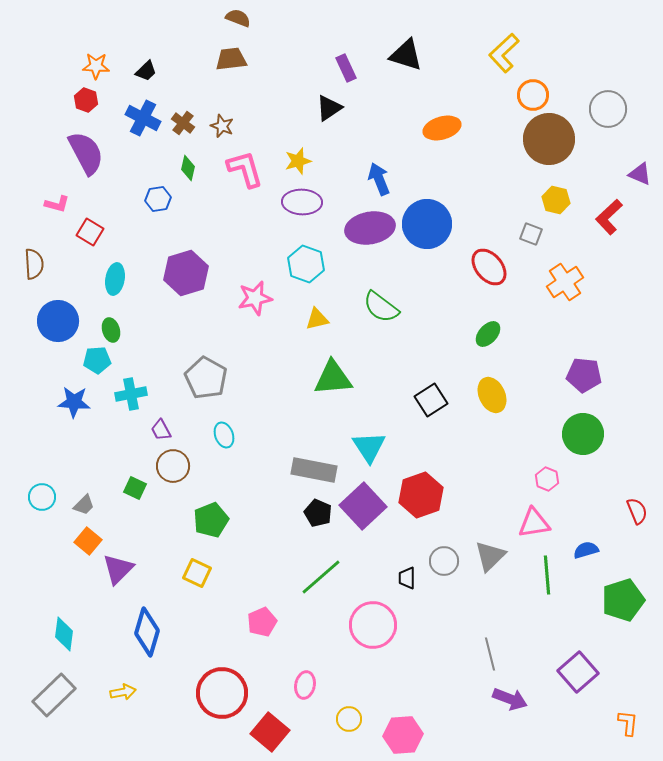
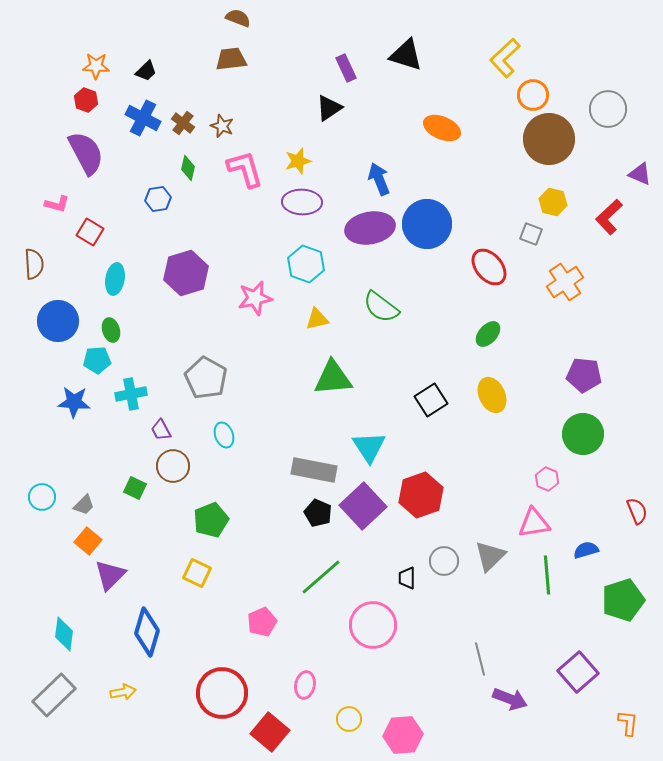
yellow L-shape at (504, 53): moved 1 px right, 5 px down
orange ellipse at (442, 128): rotated 39 degrees clockwise
yellow hexagon at (556, 200): moved 3 px left, 2 px down
purple triangle at (118, 569): moved 8 px left, 6 px down
gray line at (490, 654): moved 10 px left, 5 px down
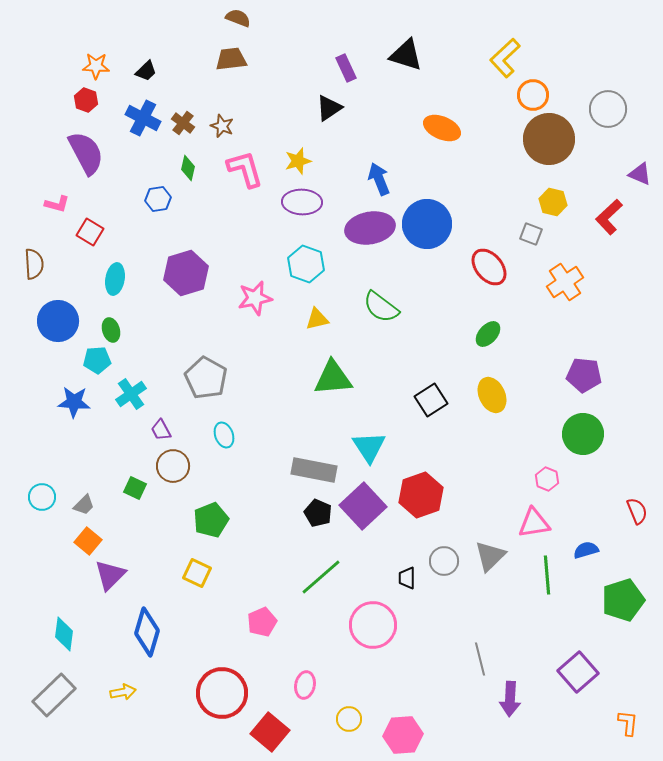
cyan cross at (131, 394): rotated 24 degrees counterclockwise
purple arrow at (510, 699): rotated 72 degrees clockwise
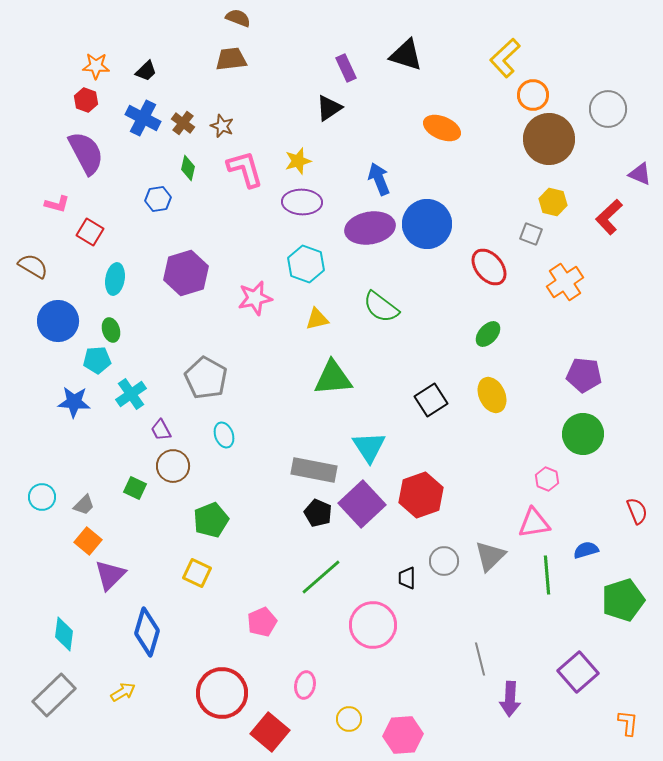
brown semicircle at (34, 264): moved 1 px left, 2 px down; rotated 56 degrees counterclockwise
purple square at (363, 506): moved 1 px left, 2 px up
yellow arrow at (123, 692): rotated 20 degrees counterclockwise
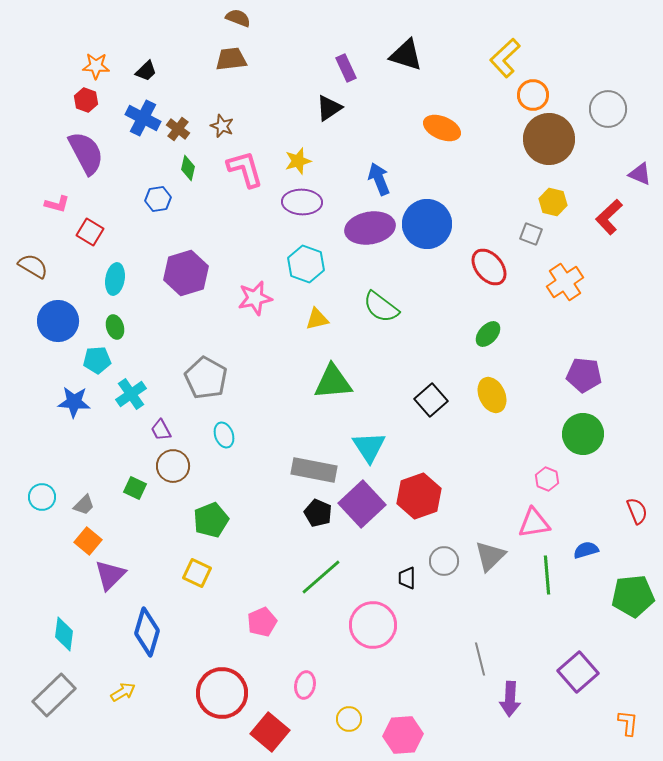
brown cross at (183, 123): moved 5 px left, 6 px down
green ellipse at (111, 330): moved 4 px right, 3 px up
green triangle at (333, 378): moved 4 px down
black square at (431, 400): rotated 8 degrees counterclockwise
red hexagon at (421, 495): moved 2 px left, 1 px down
green pentagon at (623, 600): moved 10 px right, 4 px up; rotated 12 degrees clockwise
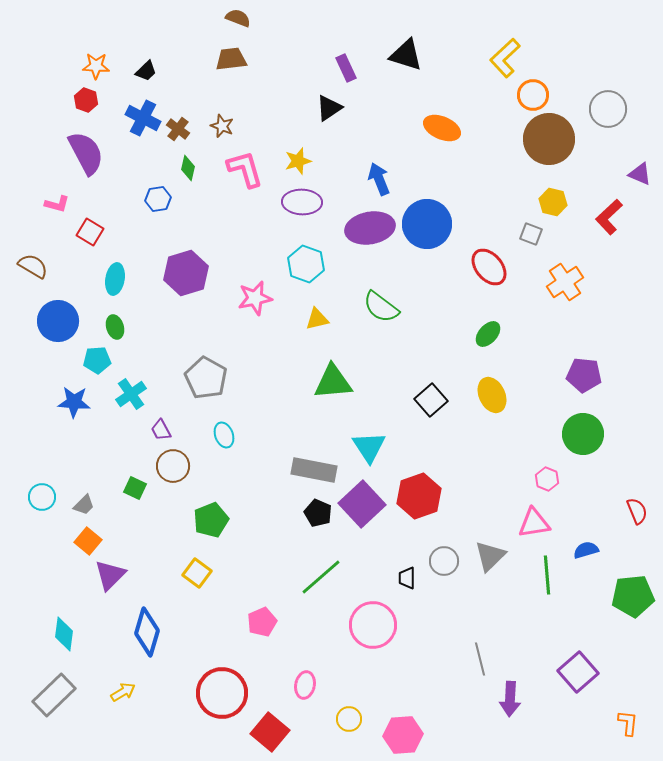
yellow square at (197, 573): rotated 12 degrees clockwise
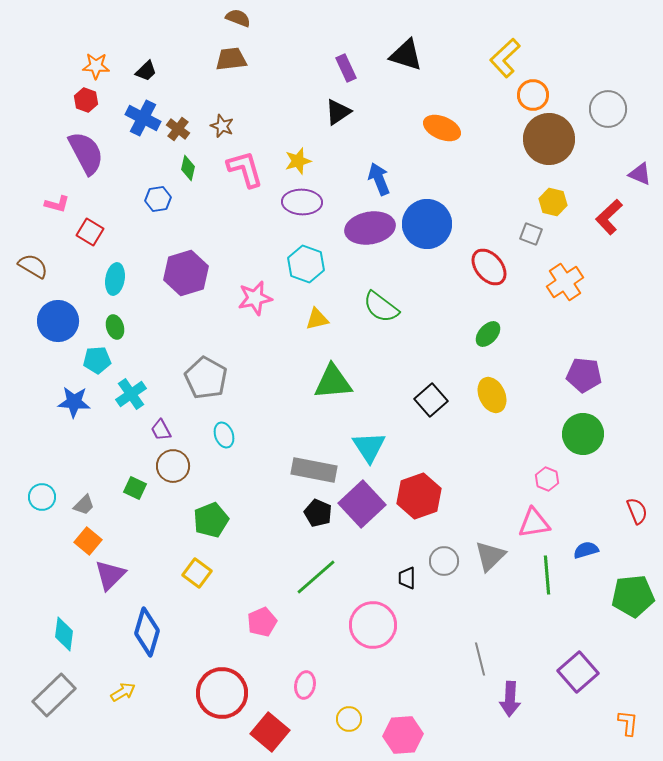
black triangle at (329, 108): moved 9 px right, 4 px down
green line at (321, 577): moved 5 px left
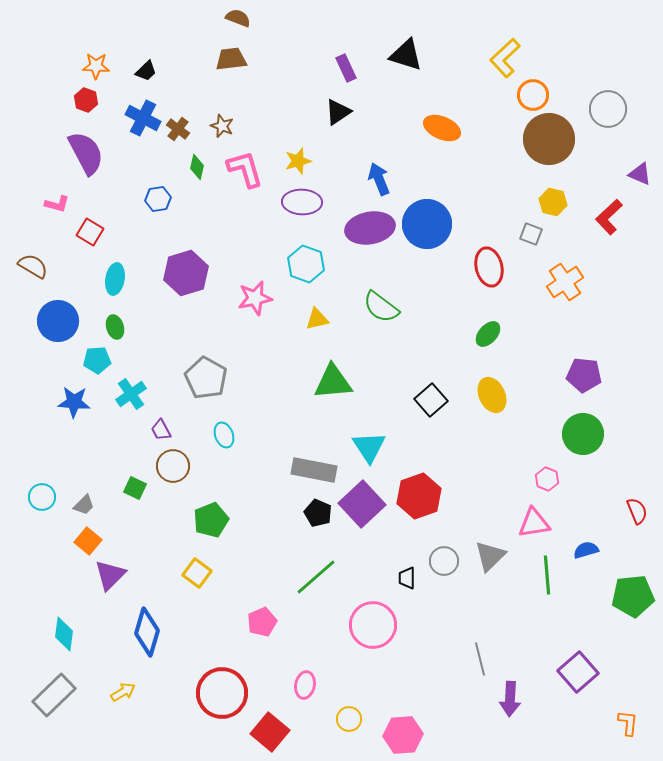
green diamond at (188, 168): moved 9 px right, 1 px up
red ellipse at (489, 267): rotated 27 degrees clockwise
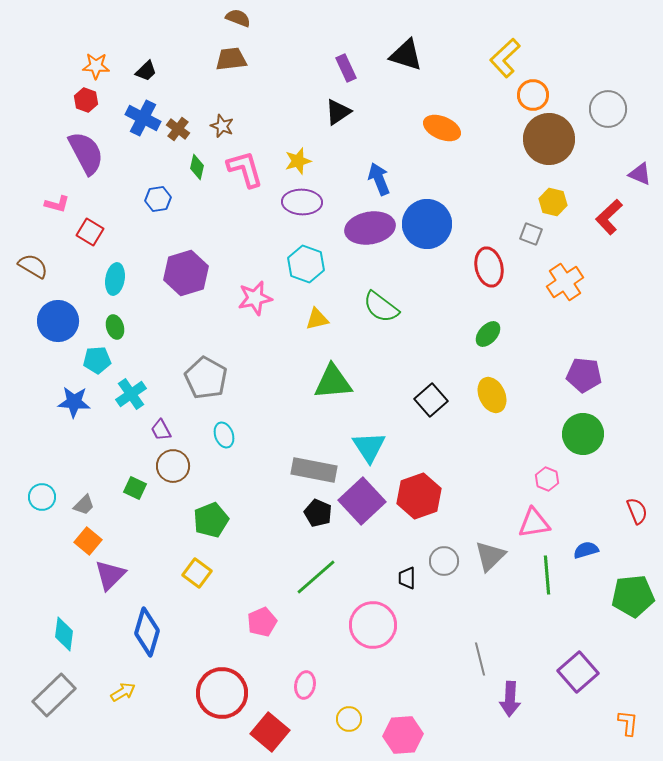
purple square at (362, 504): moved 3 px up
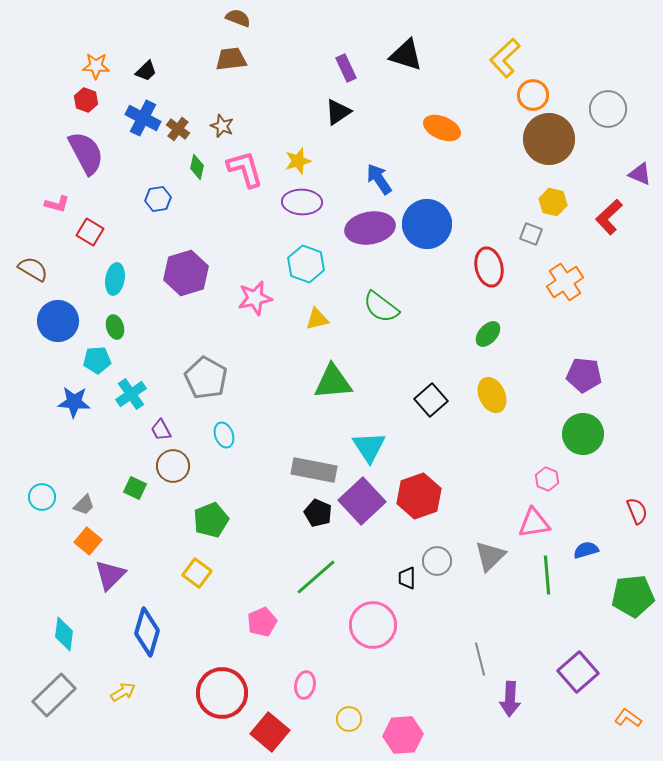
blue arrow at (379, 179): rotated 12 degrees counterclockwise
brown semicircle at (33, 266): moved 3 px down
gray circle at (444, 561): moved 7 px left
orange L-shape at (628, 723): moved 5 px up; rotated 60 degrees counterclockwise
